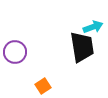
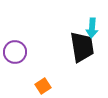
cyan arrow: moved 1 px left, 1 px down; rotated 114 degrees clockwise
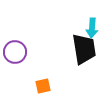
black trapezoid: moved 2 px right, 2 px down
orange square: rotated 21 degrees clockwise
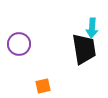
purple circle: moved 4 px right, 8 px up
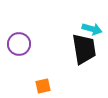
cyan arrow: moved 1 px down; rotated 78 degrees counterclockwise
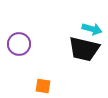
black trapezoid: rotated 112 degrees clockwise
orange square: rotated 21 degrees clockwise
